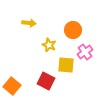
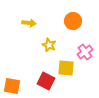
orange circle: moved 9 px up
yellow square: moved 3 px down
orange square: rotated 30 degrees counterclockwise
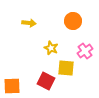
yellow star: moved 2 px right, 3 px down
pink cross: moved 1 px up
orange square: rotated 12 degrees counterclockwise
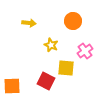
yellow star: moved 3 px up
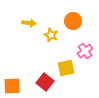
yellow star: moved 10 px up
yellow square: rotated 18 degrees counterclockwise
red square: moved 1 px left, 1 px down; rotated 12 degrees clockwise
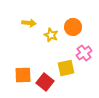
orange circle: moved 6 px down
pink cross: moved 1 px left, 2 px down
orange square: moved 11 px right, 11 px up
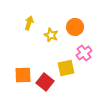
yellow arrow: rotated 80 degrees counterclockwise
orange circle: moved 2 px right
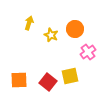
orange circle: moved 2 px down
pink cross: moved 4 px right, 1 px up
yellow square: moved 4 px right, 8 px down
orange square: moved 4 px left, 5 px down
red square: moved 3 px right
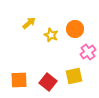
yellow arrow: rotated 32 degrees clockwise
yellow square: moved 4 px right
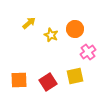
yellow square: moved 1 px right
red square: rotated 18 degrees clockwise
